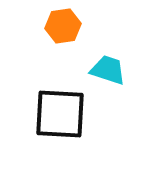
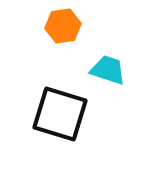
black square: rotated 14 degrees clockwise
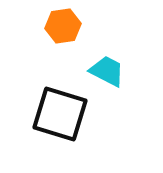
cyan trapezoid: moved 1 px left, 1 px down; rotated 9 degrees clockwise
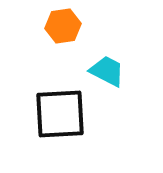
black square: rotated 20 degrees counterclockwise
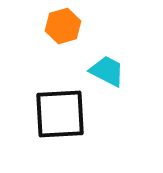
orange hexagon: rotated 8 degrees counterclockwise
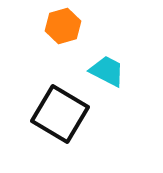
black square: rotated 34 degrees clockwise
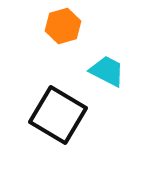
black square: moved 2 px left, 1 px down
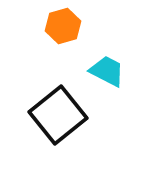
black square: rotated 20 degrees clockwise
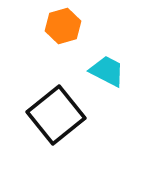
black square: moved 2 px left
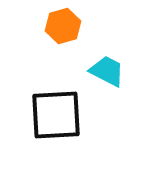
black square: rotated 36 degrees clockwise
